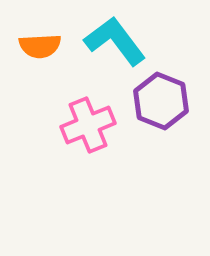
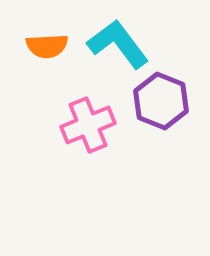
cyan L-shape: moved 3 px right, 3 px down
orange semicircle: moved 7 px right
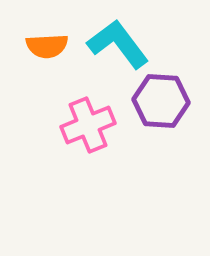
purple hexagon: rotated 18 degrees counterclockwise
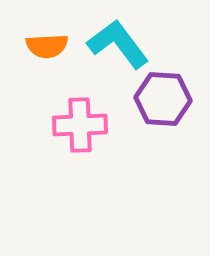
purple hexagon: moved 2 px right, 2 px up
pink cross: moved 8 px left; rotated 20 degrees clockwise
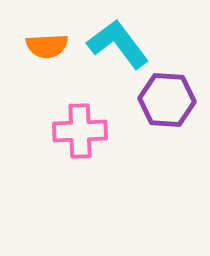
purple hexagon: moved 4 px right, 1 px down
pink cross: moved 6 px down
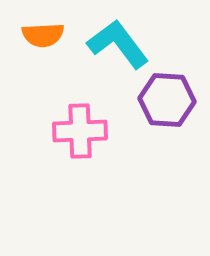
orange semicircle: moved 4 px left, 11 px up
